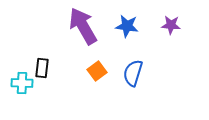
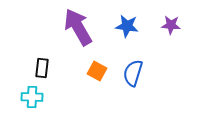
purple arrow: moved 5 px left, 1 px down
orange square: rotated 24 degrees counterclockwise
cyan cross: moved 10 px right, 14 px down
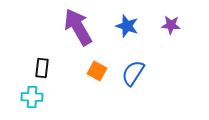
blue star: rotated 10 degrees clockwise
blue semicircle: rotated 16 degrees clockwise
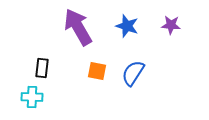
orange square: rotated 18 degrees counterclockwise
